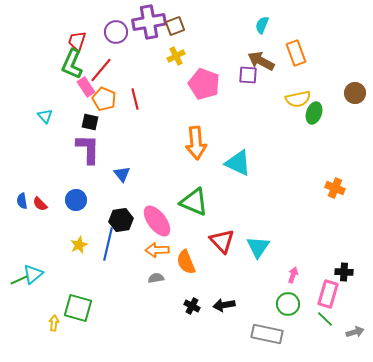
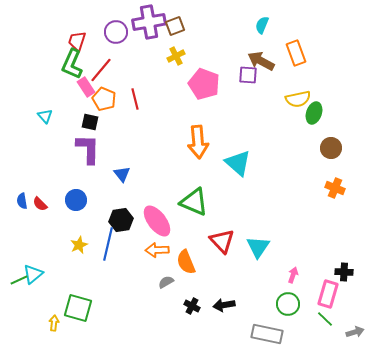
brown circle at (355, 93): moved 24 px left, 55 px down
orange arrow at (196, 143): moved 2 px right, 1 px up
cyan triangle at (238, 163): rotated 16 degrees clockwise
gray semicircle at (156, 278): moved 10 px right, 4 px down; rotated 21 degrees counterclockwise
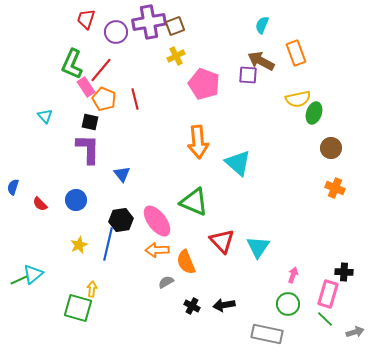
red trapezoid at (77, 41): moved 9 px right, 22 px up
blue semicircle at (22, 201): moved 9 px left, 14 px up; rotated 28 degrees clockwise
yellow arrow at (54, 323): moved 38 px right, 34 px up
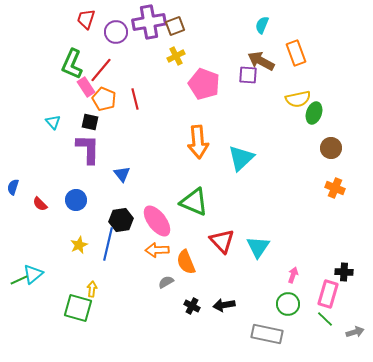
cyan triangle at (45, 116): moved 8 px right, 6 px down
cyan triangle at (238, 163): moved 3 px right, 5 px up; rotated 36 degrees clockwise
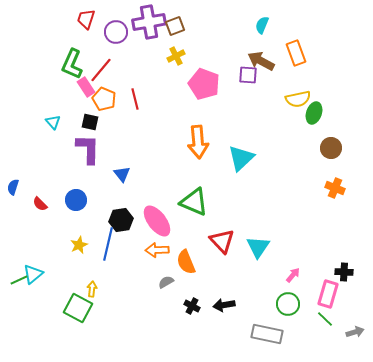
pink arrow at (293, 275): rotated 21 degrees clockwise
green square at (78, 308): rotated 12 degrees clockwise
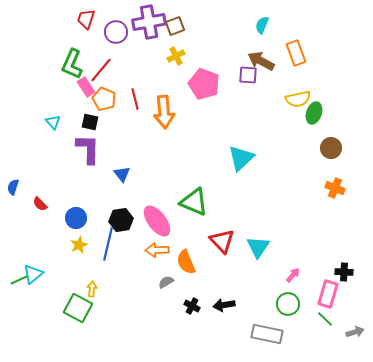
orange arrow at (198, 142): moved 34 px left, 30 px up
blue circle at (76, 200): moved 18 px down
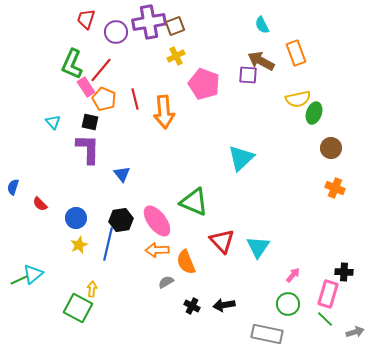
cyan semicircle at (262, 25): rotated 48 degrees counterclockwise
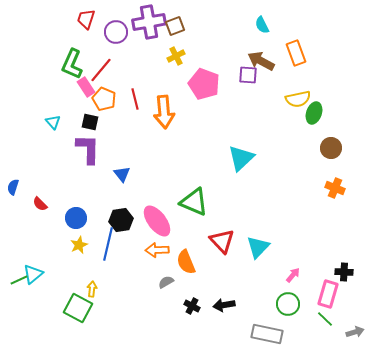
cyan triangle at (258, 247): rotated 10 degrees clockwise
